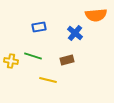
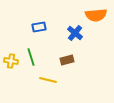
green line: moved 2 px left, 1 px down; rotated 54 degrees clockwise
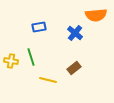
brown rectangle: moved 7 px right, 8 px down; rotated 24 degrees counterclockwise
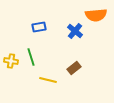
blue cross: moved 2 px up
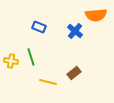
blue rectangle: rotated 32 degrees clockwise
brown rectangle: moved 5 px down
yellow line: moved 2 px down
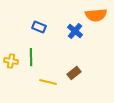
green line: rotated 18 degrees clockwise
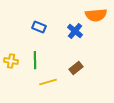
green line: moved 4 px right, 3 px down
brown rectangle: moved 2 px right, 5 px up
yellow line: rotated 30 degrees counterclockwise
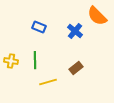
orange semicircle: moved 1 px right, 1 px down; rotated 50 degrees clockwise
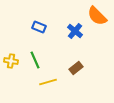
green line: rotated 24 degrees counterclockwise
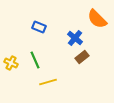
orange semicircle: moved 3 px down
blue cross: moved 7 px down
yellow cross: moved 2 px down; rotated 16 degrees clockwise
brown rectangle: moved 6 px right, 11 px up
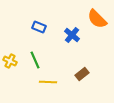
blue cross: moved 3 px left, 3 px up
brown rectangle: moved 17 px down
yellow cross: moved 1 px left, 2 px up
yellow line: rotated 18 degrees clockwise
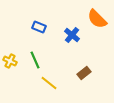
brown rectangle: moved 2 px right, 1 px up
yellow line: moved 1 px right, 1 px down; rotated 36 degrees clockwise
